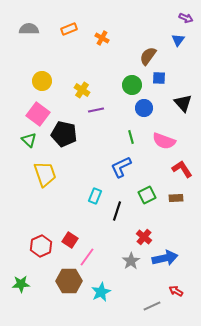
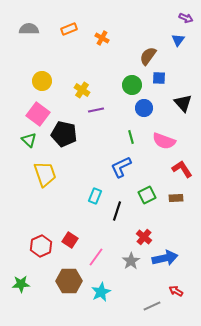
pink line: moved 9 px right
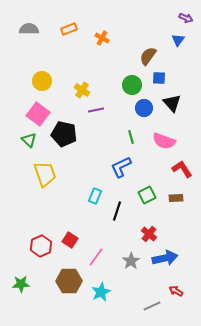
black triangle: moved 11 px left
red cross: moved 5 px right, 3 px up
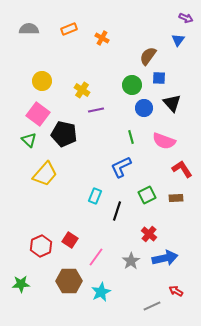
yellow trapezoid: rotated 60 degrees clockwise
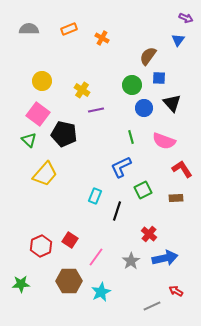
green square: moved 4 px left, 5 px up
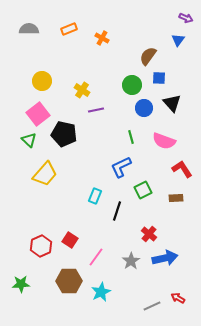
pink square: rotated 15 degrees clockwise
red arrow: moved 2 px right, 7 px down
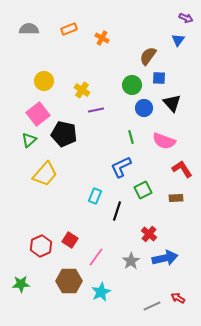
yellow circle: moved 2 px right
green triangle: rotated 35 degrees clockwise
